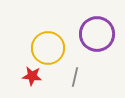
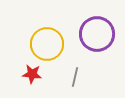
yellow circle: moved 1 px left, 4 px up
red star: moved 2 px up
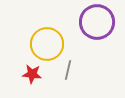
purple circle: moved 12 px up
gray line: moved 7 px left, 7 px up
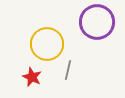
red star: moved 3 px down; rotated 18 degrees clockwise
